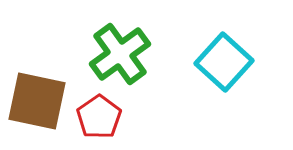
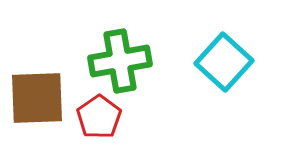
green cross: moved 7 px down; rotated 26 degrees clockwise
brown square: moved 3 px up; rotated 14 degrees counterclockwise
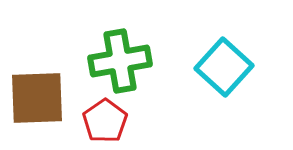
cyan square: moved 5 px down
red pentagon: moved 6 px right, 4 px down
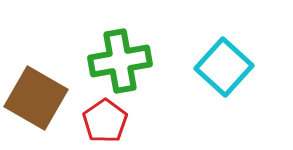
brown square: moved 1 px left; rotated 32 degrees clockwise
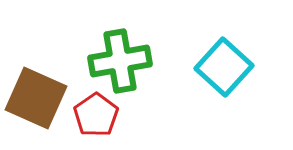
brown square: rotated 6 degrees counterclockwise
red pentagon: moved 9 px left, 6 px up
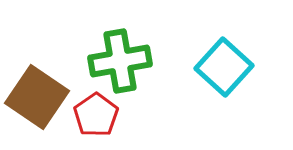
brown square: moved 1 px right, 1 px up; rotated 10 degrees clockwise
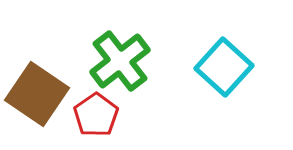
green cross: rotated 28 degrees counterclockwise
brown square: moved 3 px up
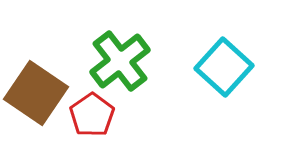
brown square: moved 1 px left, 1 px up
red pentagon: moved 4 px left
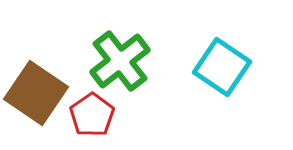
cyan square: moved 2 px left; rotated 8 degrees counterclockwise
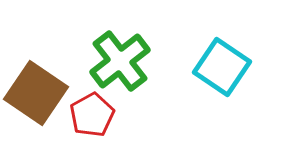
red pentagon: rotated 6 degrees clockwise
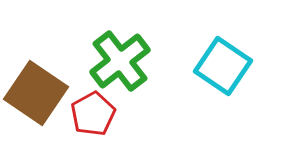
cyan square: moved 1 px right, 1 px up
red pentagon: moved 1 px right, 1 px up
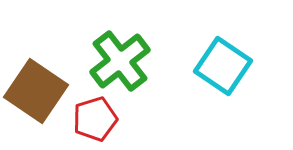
brown square: moved 2 px up
red pentagon: moved 2 px right, 5 px down; rotated 12 degrees clockwise
